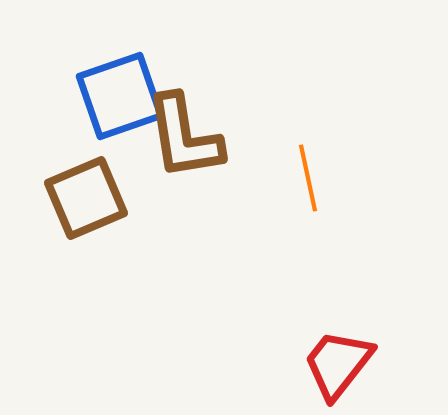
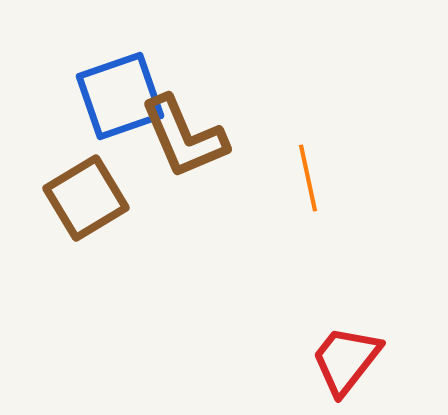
brown L-shape: rotated 14 degrees counterclockwise
brown square: rotated 8 degrees counterclockwise
red trapezoid: moved 8 px right, 4 px up
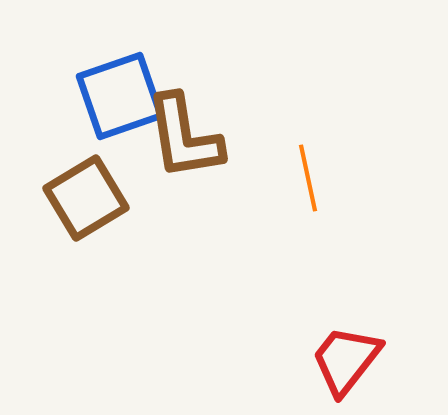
brown L-shape: rotated 14 degrees clockwise
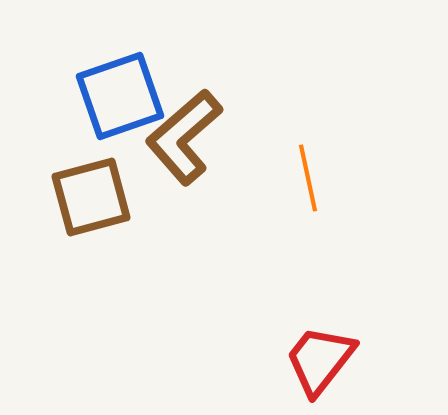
brown L-shape: rotated 58 degrees clockwise
brown square: moved 5 px right, 1 px up; rotated 16 degrees clockwise
red trapezoid: moved 26 px left
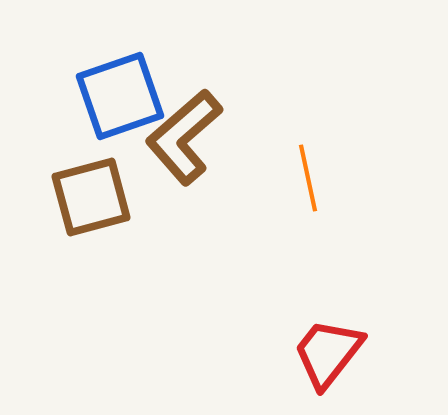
red trapezoid: moved 8 px right, 7 px up
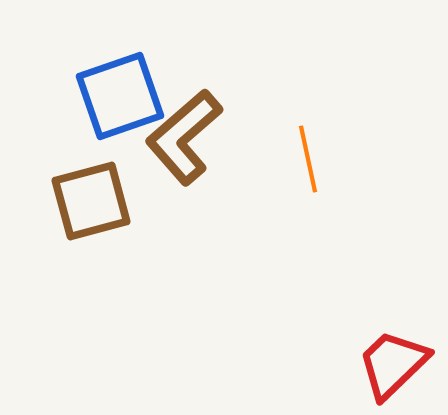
orange line: moved 19 px up
brown square: moved 4 px down
red trapezoid: moved 65 px right, 11 px down; rotated 8 degrees clockwise
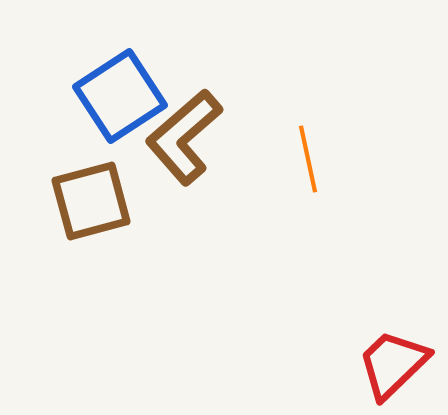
blue square: rotated 14 degrees counterclockwise
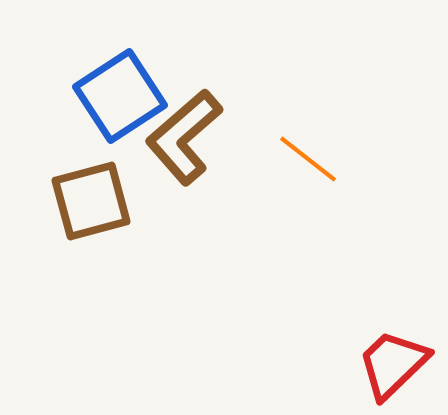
orange line: rotated 40 degrees counterclockwise
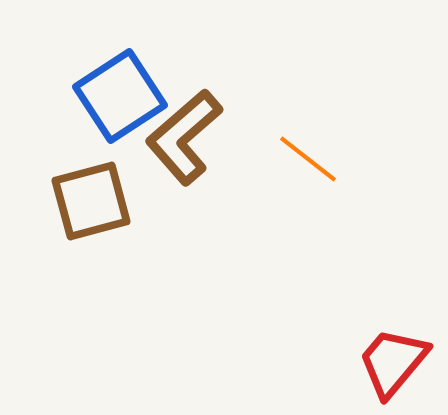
red trapezoid: moved 2 px up; rotated 6 degrees counterclockwise
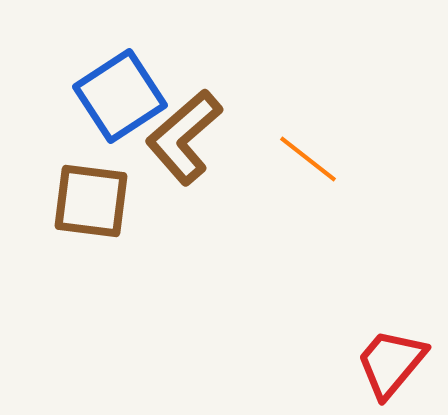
brown square: rotated 22 degrees clockwise
red trapezoid: moved 2 px left, 1 px down
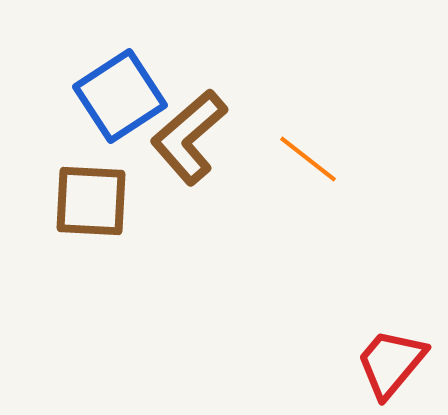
brown L-shape: moved 5 px right
brown square: rotated 4 degrees counterclockwise
